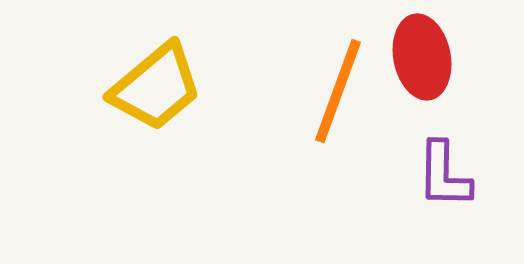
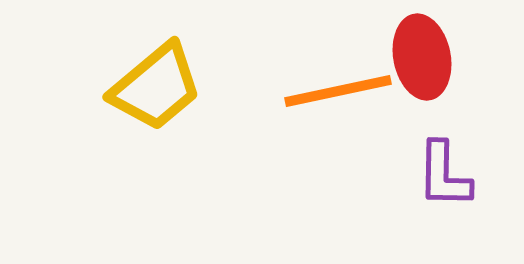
orange line: rotated 58 degrees clockwise
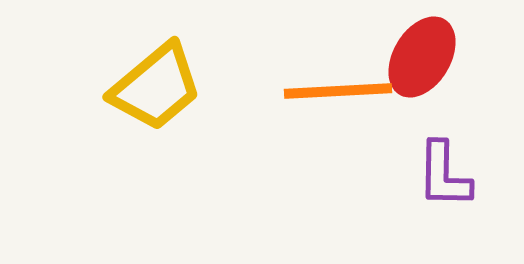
red ellipse: rotated 42 degrees clockwise
orange line: rotated 9 degrees clockwise
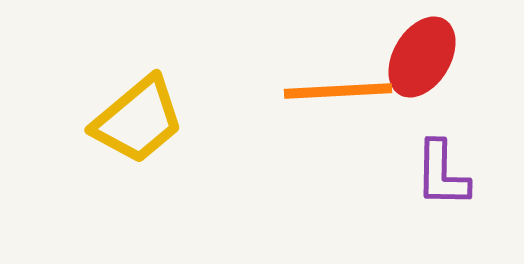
yellow trapezoid: moved 18 px left, 33 px down
purple L-shape: moved 2 px left, 1 px up
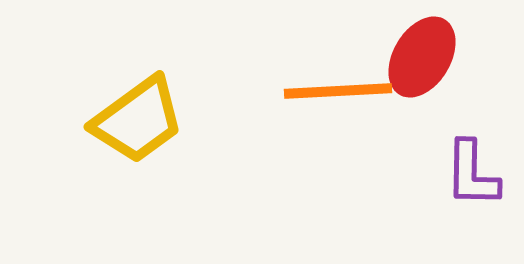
yellow trapezoid: rotated 4 degrees clockwise
purple L-shape: moved 30 px right
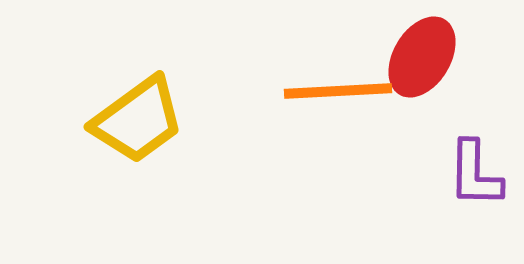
purple L-shape: moved 3 px right
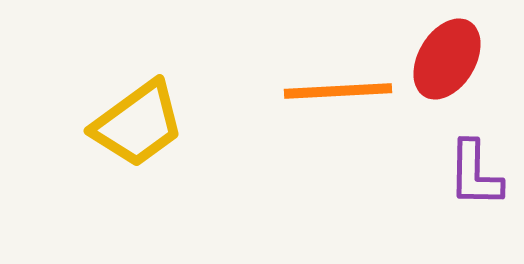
red ellipse: moved 25 px right, 2 px down
yellow trapezoid: moved 4 px down
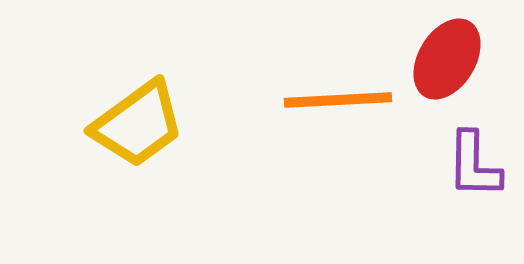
orange line: moved 9 px down
purple L-shape: moved 1 px left, 9 px up
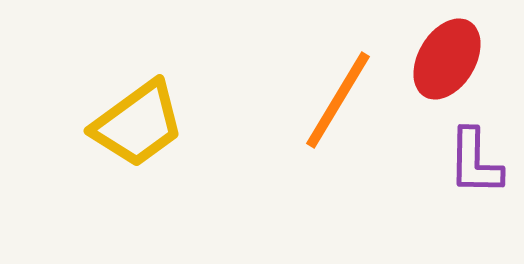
orange line: rotated 56 degrees counterclockwise
purple L-shape: moved 1 px right, 3 px up
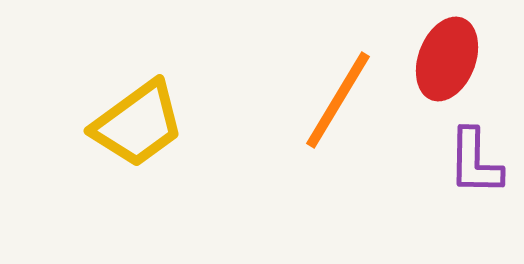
red ellipse: rotated 10 degrees counterclockwise
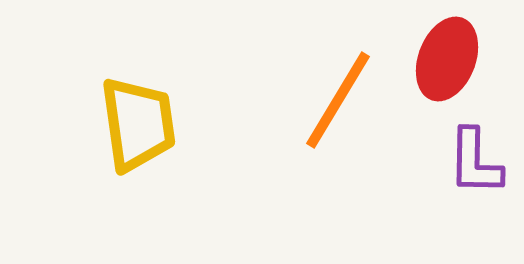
yellow trapezoid: rotated 62 degrees counterclockwise
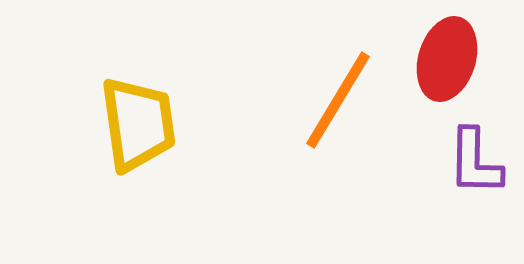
red ellipse: rotated 4 degrees counterclockwise
